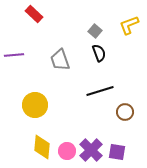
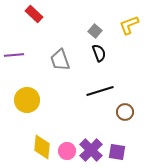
yellow circle: moved 8 px left, 5 px up
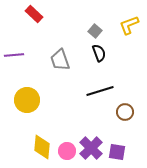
purple cross: moved 2 px up
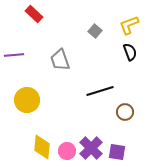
black semicircle: moved 31 px right, 1 px up
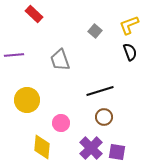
brown circle: moved 21 px left, 5 px down
pink circle: moved 6 px left, 28 px up
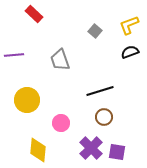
black semicircle: rotated 90 degrees counterclockwise
yellow diamond: moved 4 px left, 3 px down
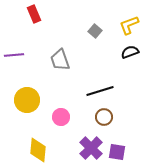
red rectangle: rotated 24 degrees clockwise
pink circle: moved 6 px up
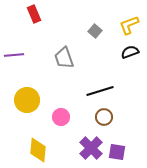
gray trapezoid: moved 4 px right, 2 px up
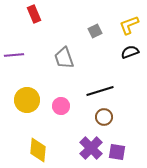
gray square: rotated 24 degrees clockwise
pink circle: moved 11 px up
